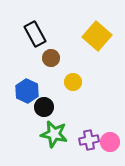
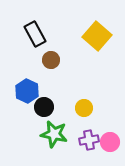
brown circle: moved 2 px down
yellow circle: moved 11 px right, 26 px down
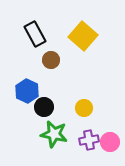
yellow square: moved 14 px left
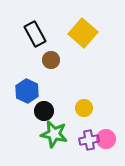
yellow square: moved 3 px up
black circle: moved 4 px down
pink circle: moved 4 px left, 3 px up
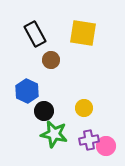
yellow square: rotated 32 degrees counterclockwise
pink circle: moved 7 px down
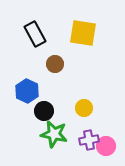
brown circle: moved 4 px right, 4 px down
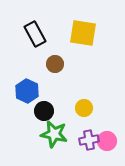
pink circle: moved 1 px right, 5 px up
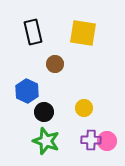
black rectangle: moved 2 px left, 2 px up; rotated 15 degrees clockwise
black circle: moved 1 px down
green star: moved 8 px left, 7 px down; rotated 8 degrees clockwise
purple cross: moved 2 px right; rotated 12 degrees clockwise
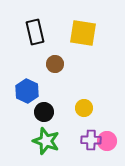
black rectangle: moved 2 px right
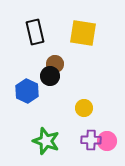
black circle: moved 6 px right, 36 px up
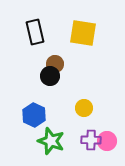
blue hexagon: moved 7 px right, 24 px down
green star: moved 5 px right
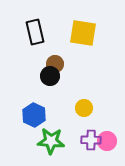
green star: rotated 16 degrees counterclockwise
